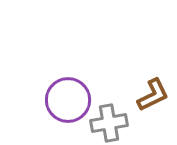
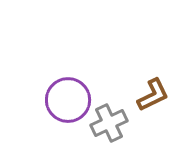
gray cross: rotated 15 degrees counterclockwise
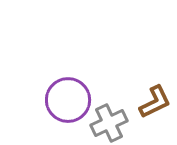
brown L-shape: moved 2 px right, 7 px down
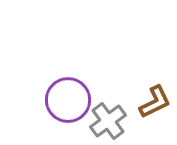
gray cross: moved 1 px left, 2 px up; rotated 12 degrees counterclockwise
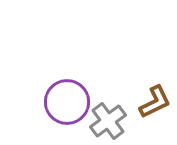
purple circle: moved 1 px left, 2 px down
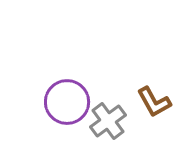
brown L-shape: moved 1 px left; rotated 87 degrees clockwise
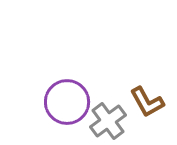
brown L-shape: moved 7 px left
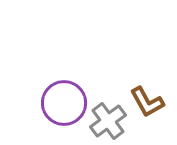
purple circle: moved 3 px left, 1 px down
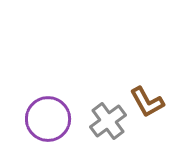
purple circle: moved 16 px left, 16 px down
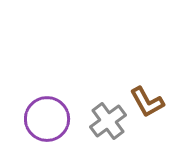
purple circle: moved 1 px left
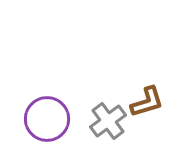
brown L-shape: rotated 78 degrees counterclockwise
